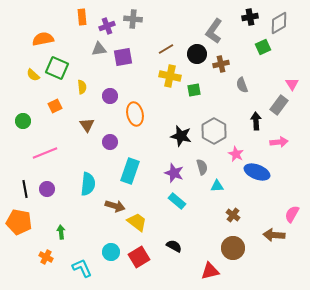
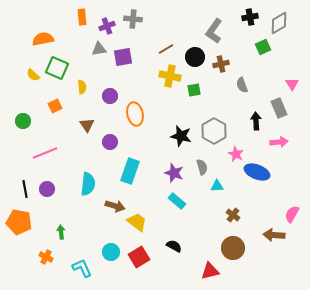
black circle at (197, 54): moved 2 px left, 3 px down
gray rectangle at (279, 105): moved 3 px down; rotated 60 degrees counterclockwise
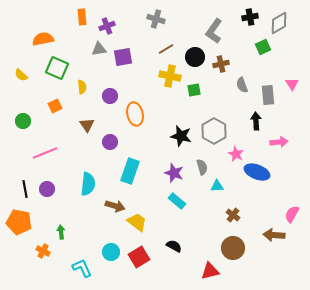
gray cross at (133, 19): moved 23 px right; rotated 12 degrees clockwise
yellow semicircle at (33, 75): moved 12 px left
gray rectangle at (279, 108): moved 11 px left, 13 px up; rotated 18 degrees clockwise
orange cross at (46, 257): moved 3 px left, 6 px up
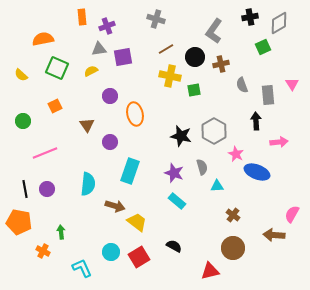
yellow semicircle at (82, 87): moved 9 px right, 16 px up; rotated 112 degrees counterclockwise
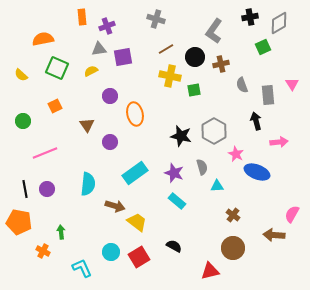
black arrow at (256, 121): rotated 12 degrees counterclockwise
cyan rectangle at (130, 171): moved 5 px right, 2 px down; rotated 35 degrees clockwise
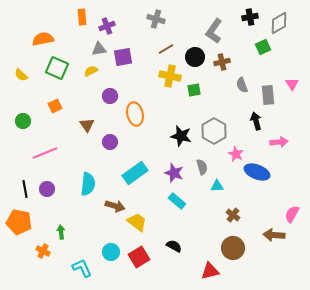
brown cross at (221, 64): moved 1 px right, 2 px up
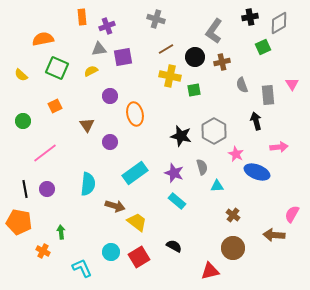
pink arrow at (279, 142): moved 5 px down
pink line at (45, 153): rotated 15 degrees counterclockwise
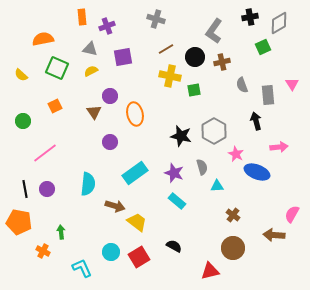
gray triangle at (99, 49): moved 9 px left; rotated 21 degrees clockwise
brown triangle at (87, 125): moved 7 px right, 13 px up
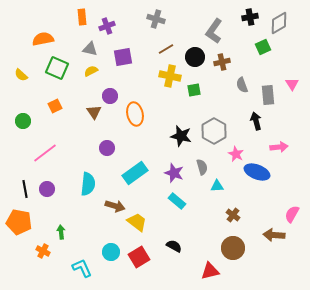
purple circle at (110, 142): moved 3 px left, 6 px down
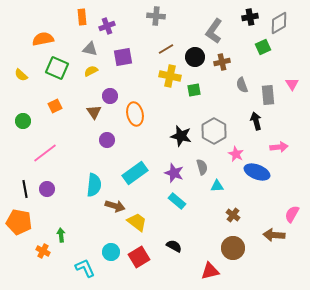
gray cross at (156, 19): moved 3 px up; rotated 12 degrees counterclockwise
purple circle at (107, 148): moved 8 px up
cyan semicircle at (88, 184): moved 6 px right, 1 px down
green arrow at (61, 232): moved 3 px down
cyan L-shape at (82, 268): moved 3 px right
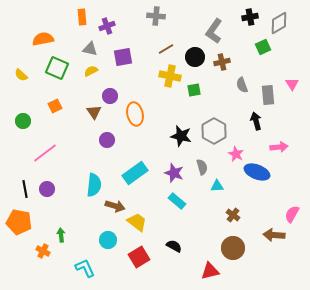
cyan circle at (111, 252): moved 3 px left, 12 px up
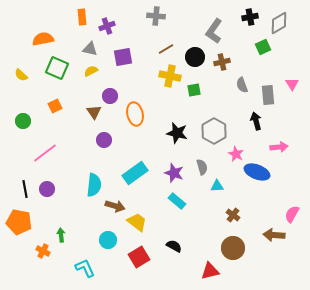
black star at (181, 136): moved 4 px left, 3 px up
purple circle at (107, 140): moved 3 px left
